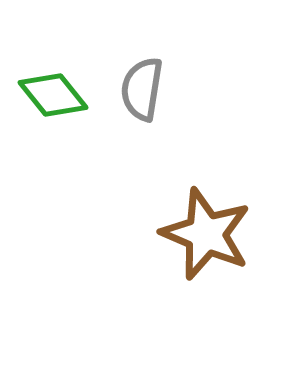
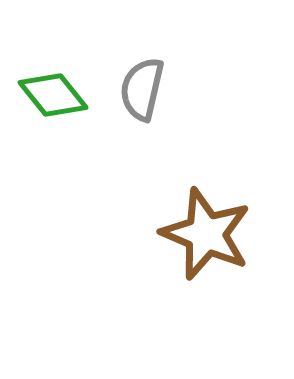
gray semicircle: rotated 4 degrees clockwise
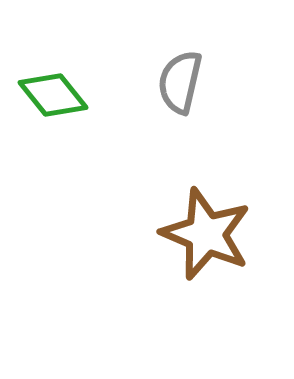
gray semicircle: moved 38 px right, 7 px up
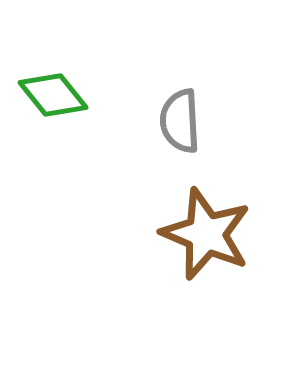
gray semicircle: moved 39 px down; rotated 16 degrees counterclockwise
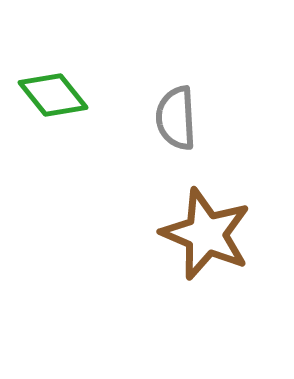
gray semicircle: moved 4 px left, 3 px up
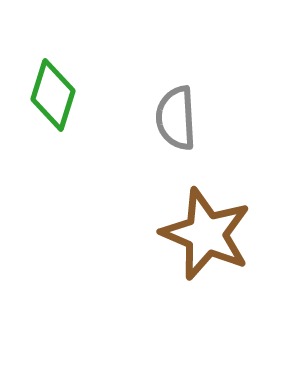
green diamond: rotated 56 degrees clockwise
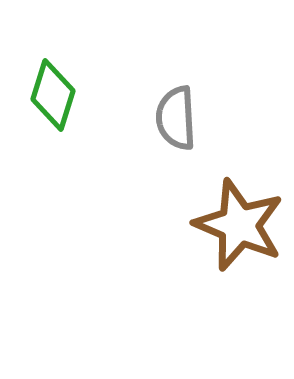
brown star: moved 33 px right, 9 px up
